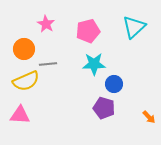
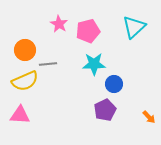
pink star: moved 13 px right
orange circle: moved 1 px right, 1 px down
yellow semicircle: moved 1 px left
purple pentagon: moved 1 px right, 2 px down; rotated 30 degrees clockwise
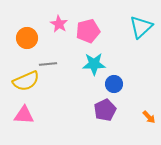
cyan triangle: moved 7 px right
orange circle: moved 2 px right, 12 px up
yellow semicircle: moved 1 px right
pink triangle: moved 4 px right
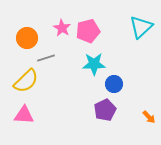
pink star: moved 3 px right, 4 px down
gray line: moved 2 px left, 6 px up; rotated 12 degrees counterclockwise
yellow semicircle: rotated 20 degrees counterclockwise
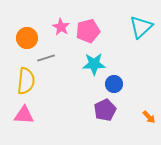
pink star: moved 1 px left, 1 px up
yellow semicircle: rotated 40 degrees counterclockwise
